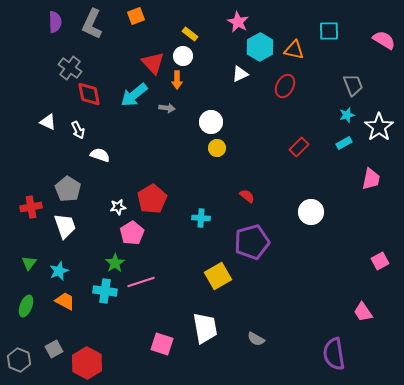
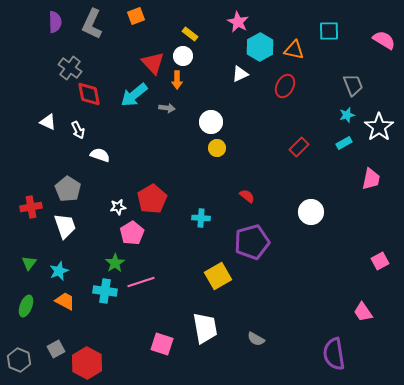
gray square at (54, 349): moved 2 px right
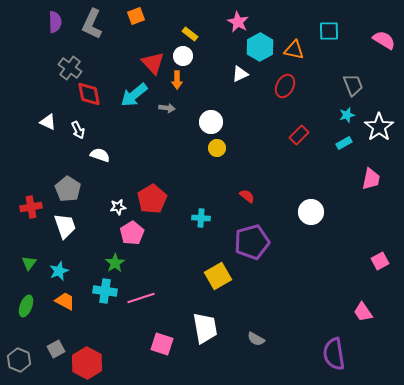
red rectangle at (299, 147): moved 12 px up
pink line at (141, 282): moved 16 px down
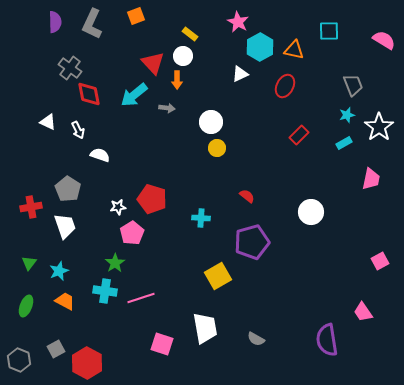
red pentagon at (152, 199): rotated 24 degrees counterclockwise
purple semicircle at (334, 354): moved 7 px left, 14 px up
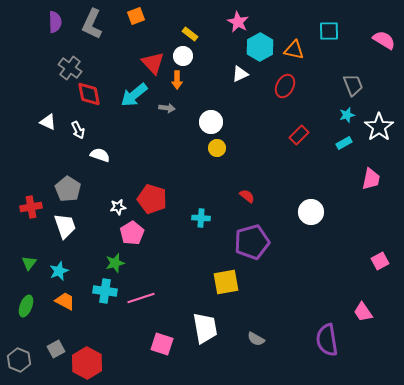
green star at (115, 263): rotated 18 degrees clockwise
yellow square at (218, 276): moved 8 px right, 6 px down; rotated 20 degrees clockwise
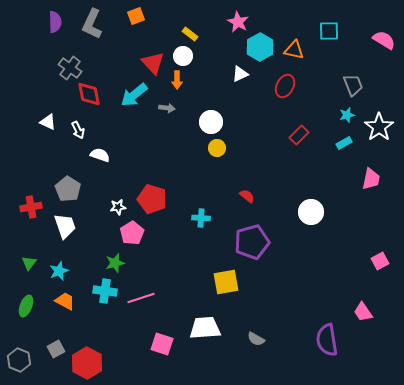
white trapezoid at (205, 328): rotated 84 degrees counterclockwise
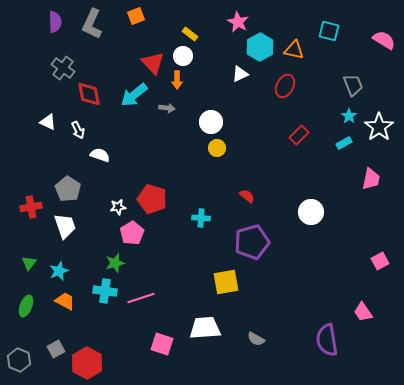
cyan square at (329, 31): rotated 15 degrees clockwise
gray cross at (70, 68): moved 7 px left
cyan star at (347, 115): moved 2 px right, 1 px down; rotated 21 degrees counterclockwise
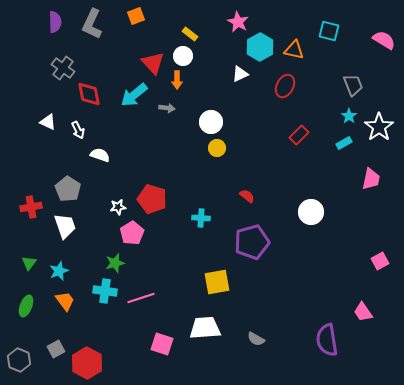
yellow square at (226, 282): moved 9 px left
orange trapezoid at (65, 301): rotated 25 degrees clockwise
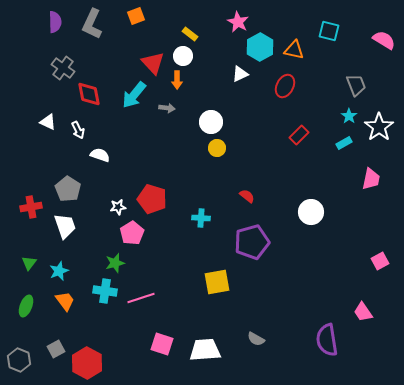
gray trapezoid at (353, 85): moved 3 px right
cyan arrow at (134, 95): rotated 12 degrees counterclockwise
white trapezoid at (205, 328): moved 22 px down
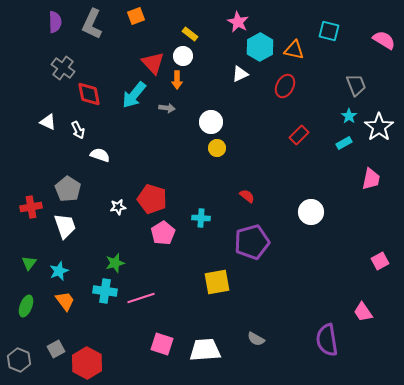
pink pentagon at (132, 233): moved 31 px right
